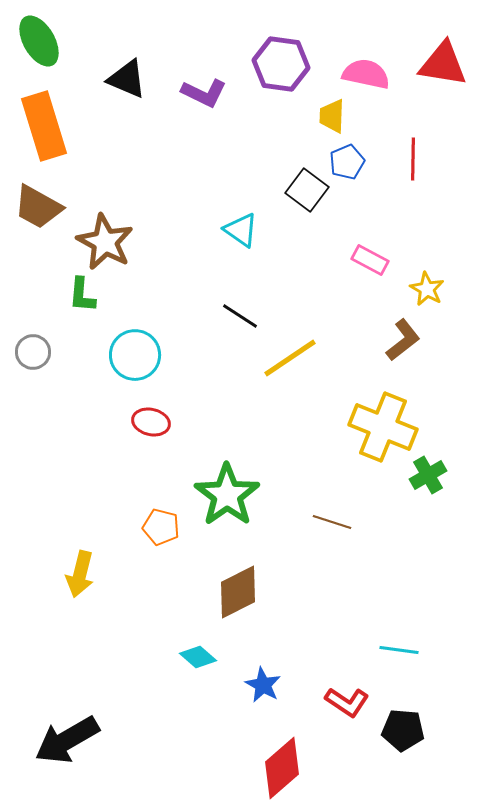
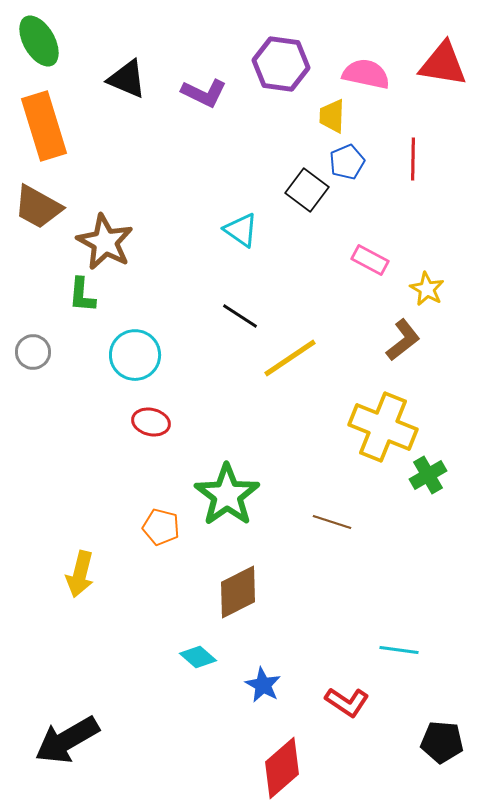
black pentagon: moved 39 px right, 12 px down
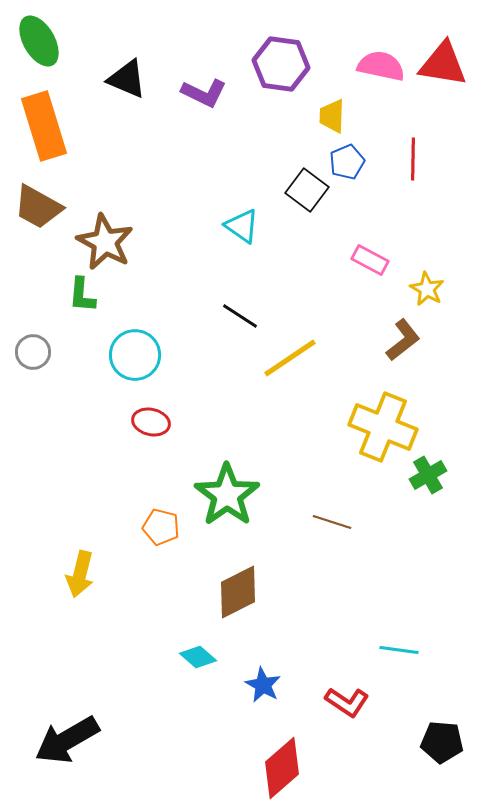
pink semicircle: moved 15 px right, 8 px up
cyan triangle: moved 1 px right, 4 px up
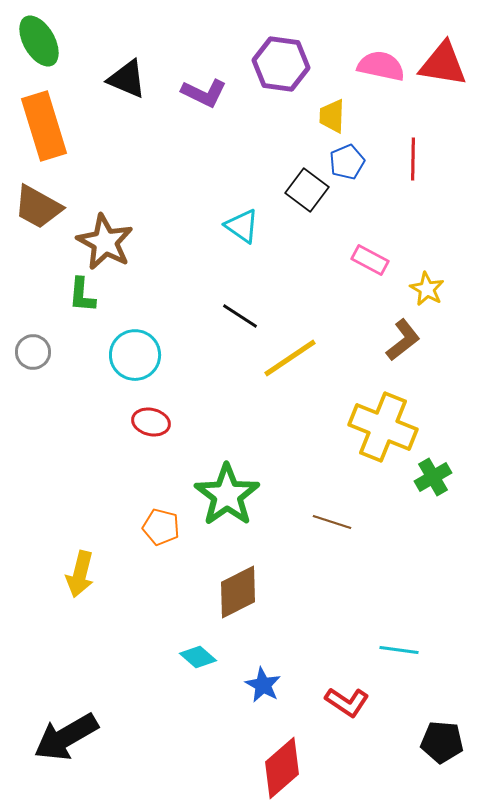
green cross: moved 5 px right, 2 px down
black arrow: moved 1 px left, 3 px up
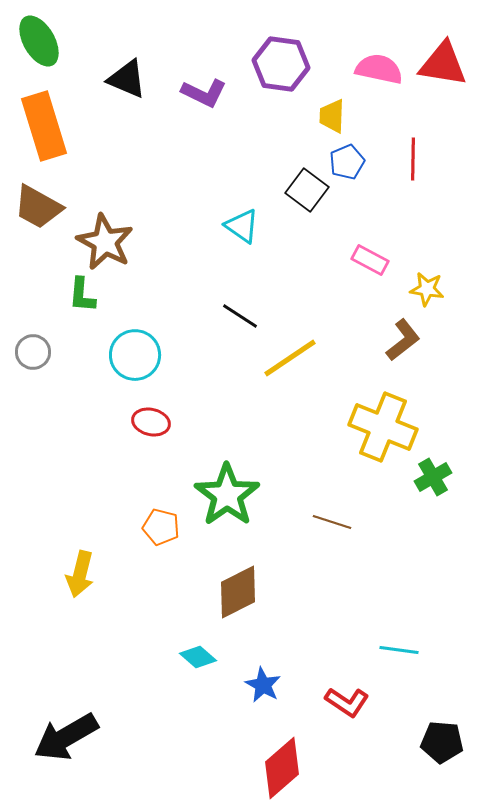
pink semicircle: moved 2 px left, 3 px down
yellow star: rotated 20 degrees counterclockwise
